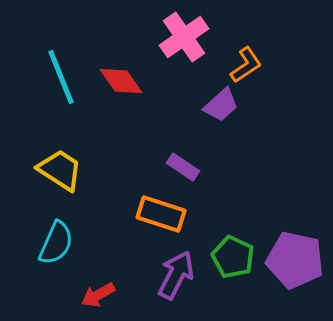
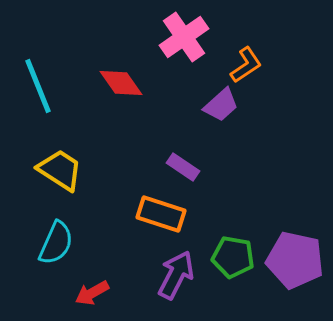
cyan line: moved 23 px left, 9 px down
red diamond: moved 2 px down
green pentagon: rotated 15 degrees counterclockwise
red arrow: moved 6 px left, 2 px up
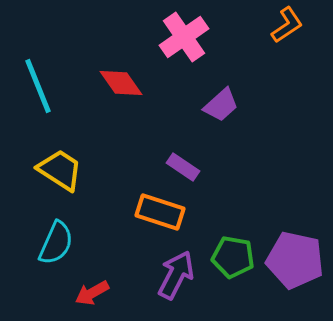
orange L-shape: moved 41 px right, 40 px up
orange rectangle: moved 1 px left, 2 px up
